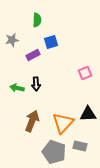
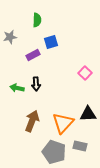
gray star: moved 2 px left, 3 px up
pink square: rotated 24 degrees counterclockwise
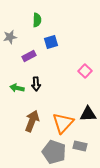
purple rectangle: moved 4 px left, 1 px down
pink square: moved 2 px up
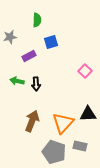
green arrow: moved 7 px up
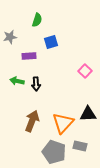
green semicircle: rotated 16 degrees clockwise
purple rectangle: rotated 24 degrees clockwise
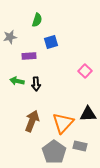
gray pentagon: rotated 15 degrees clockwise
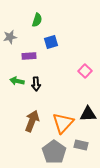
gray rectangle: moved 1 px right, 1 px up
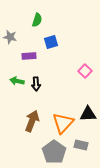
gray star: rotated 24 degrees clockwise
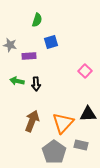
gray star: moved 8 px down
